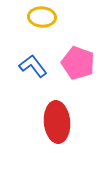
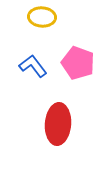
red ellipse: moved 1 px right, 2 px down; rotated 9 degrees clockwise
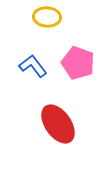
yellow ellipse: moved 5 px right
red ellipse: rotated 39 degrees counterclockwise
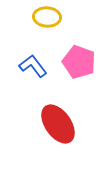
pink pentagon: moved 1 px right, 1 px up
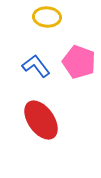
blue L-shape: moved 3 px right
red ellipse: moved 17 px left, 4 px up
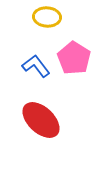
pink pentagon: moved 5 px left, 4 px up; rotated 12 degrees clockwise
red ellipse: rotated 12 degrees counterclockwise
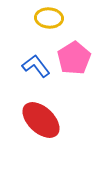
yellow ellipse: moved 2 px right, 1 px down
pink pentagon: rotated 8 degrees clockwise
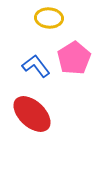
red ellipse: moved 9 px left, 6 px up
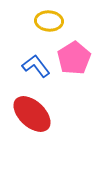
yellow ellipse: moved 3 px down
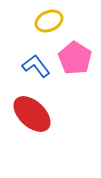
yellow ellipse: rotated 28 degrees counterclockwise
pink pentagon: moved 1 px right; rotated 8 degrees counterclockwise
